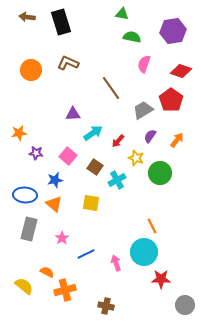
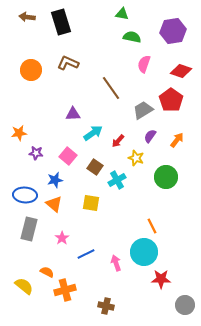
green circle: moved 6 px right, 4 px down
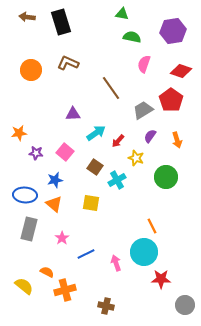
cyan arrow: moved 3 px right
orange arrow: rotated 126 degrees clockwise
pink square: moved 3 px left, 4 px up
